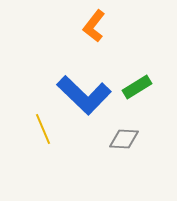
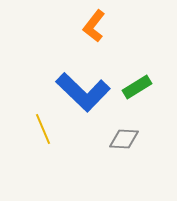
blue L-shape: moved 1 px left, 3 px up
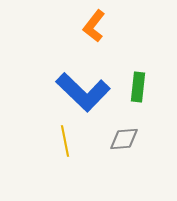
green rectangle: moved 1 px right; rotated 52 degrees counterclockwise
yellow line: moved 22 px right, 12 px down; rotated 12 degrees clockwise
gray diamond: rotated 8 degrees counterclockwise
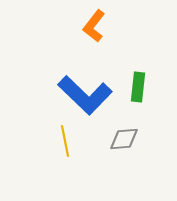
blue L-shape: moved 2 px right, 3 px down
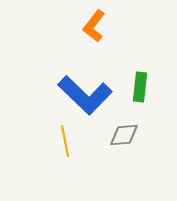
green rectangle: moved 2 px right
gray diamond: moved 4 px up
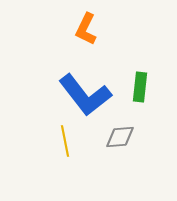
orange L-shape: moved 8 px left, 3 px down; rotated 12 degrees counterclockwise
blue L-shape: rotated 8 degrees clockwise
gray diamond: moved 4 px left, 2 px down
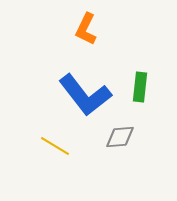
yellow line: moved 10 px left, 5 px down; rotated 48 degrees counterclockwise
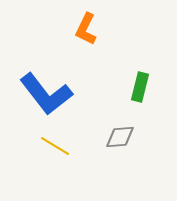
green rectangle: rotated 8 degrees clockwise
blue L-shape: moved 39 px left, 1 px up
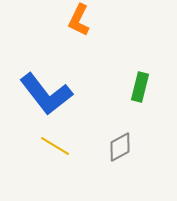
orange L-shape: moved 7 px left, 9 px up
gray diamond: moved 10 px down; rotated 24 degrees counterclockwise
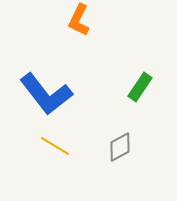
green rectangle: rotated 20 degrees clockwise
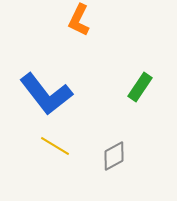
gray diamond: moved 6 px left, 9 px down
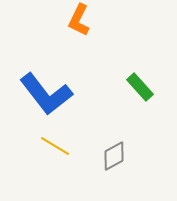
green rectangle: rotated 76 degrees counterclockwise
